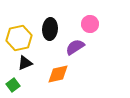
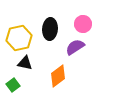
pink circle: moved 7 px left
black triangle: rotated 35 degrees clockwise
orange diamond: moved 2 px down; rotated 25 degrees counterclockwise
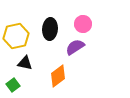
yellow hexagon: moved 3 px left, 2 px up
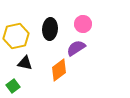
purple semicircle: moved 1 px right, 1 px down
orange diamond: moved 1 px right, 6 px up
green square: moved 1 px down
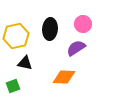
orange diamond: moved 5 px right, 7 px down; rotated 40 degrees clockwise
green square: rotated 16 degrees clockwise
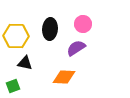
yellow hexagon: rotated 15 degrees clockwise
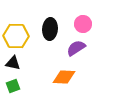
black triangle: moved 12 px left
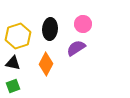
yellow hexagon: moved 2 px right; rotated 20 degrees counterclockwise
orange diamond: moved 18 px left, 13 px up; rotated 65 degrees counterclockwise
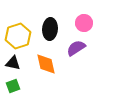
pink circle: moved 1 px right, 1 px up
orange diamond: rotated 40 degrees counterclockwise
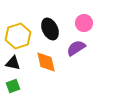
black ellipse: rotated 30 degrees counterclockwise
orange diamond: moved 2 px up
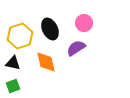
yellow hexagon: moved 2 px right
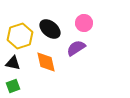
black ellipse: rotated 25 degrees counterclockwise
